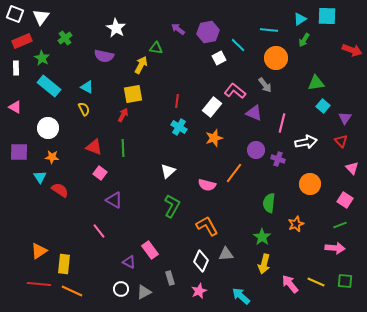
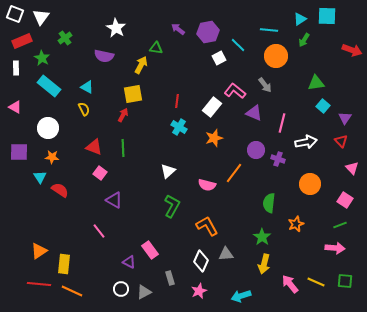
orange circle at (276, 58): moved 2 px up
cyan arrow at (241, 296): rotated 60 degrees counterclockwise
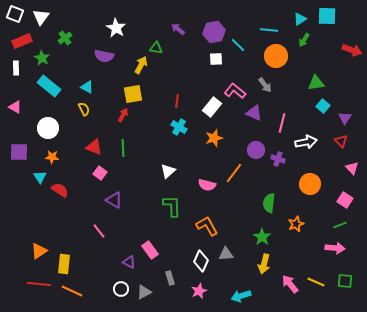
purple hexagon at (208, 32): moved 6 px right
white square at (219, 58): moved 3 px left, 1 px down; rotated 24 degrees clockwise
green L-shape at (172, 206): rotated 30 degrees counterclockwise
